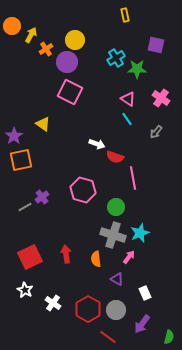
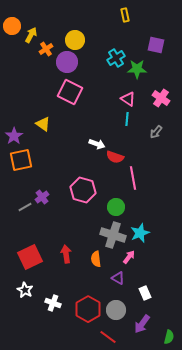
cyan line: rotated 40 degrees clockwise
purple triangle: moved 1 px right, 1 px up
white cross: rotated 14 degrees counterclockwise
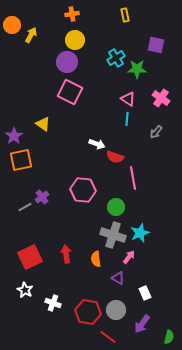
orange circle: moved 1 px up
orange cross: moved 26 px right, 35 px up; rotated 24 degrees clockwise
pink hexagon: rotated 10 degrees counterclockwise
red hexagon: moved 3 px down; rotated 20 degrees counterclockwise
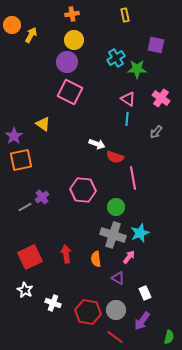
yellow circle: moved 1 px left
purple arrow: moved 3 px up
red line: moved 7 px right
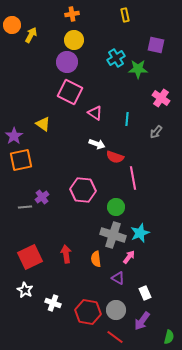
green star: moved 1 px right
pink triangle: moved 33 px left, 14 px down
gray line: rotated 24 degrees clockwise
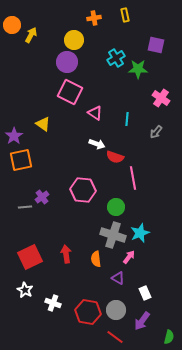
orange cross: moved 22 px right, 4 px down
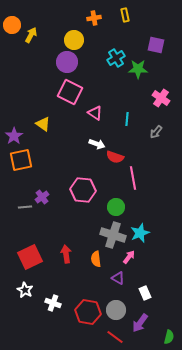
purple arrow: moved 2 px left, 2 px down
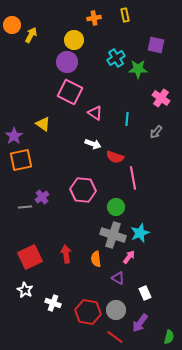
white arrow: moved 4 px left
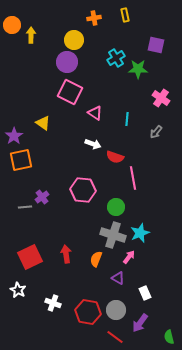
yellow arrow: rotated 28 degrees counterclockwise
yellow triangle: moved 1 px up
orange semicircle: rotated 28 degrees clockwise
white star: moved 7 px left
green semicircle: rotated 152 degrees clockwise
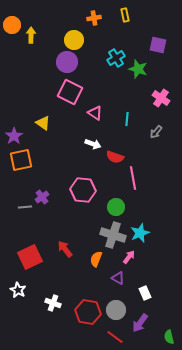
purple square: moved 2 px right
green star: rotated 18 degrees clockwise
red arrow: moved 1 px left, 5 px up; rotated 30 degrees counterclockwise
